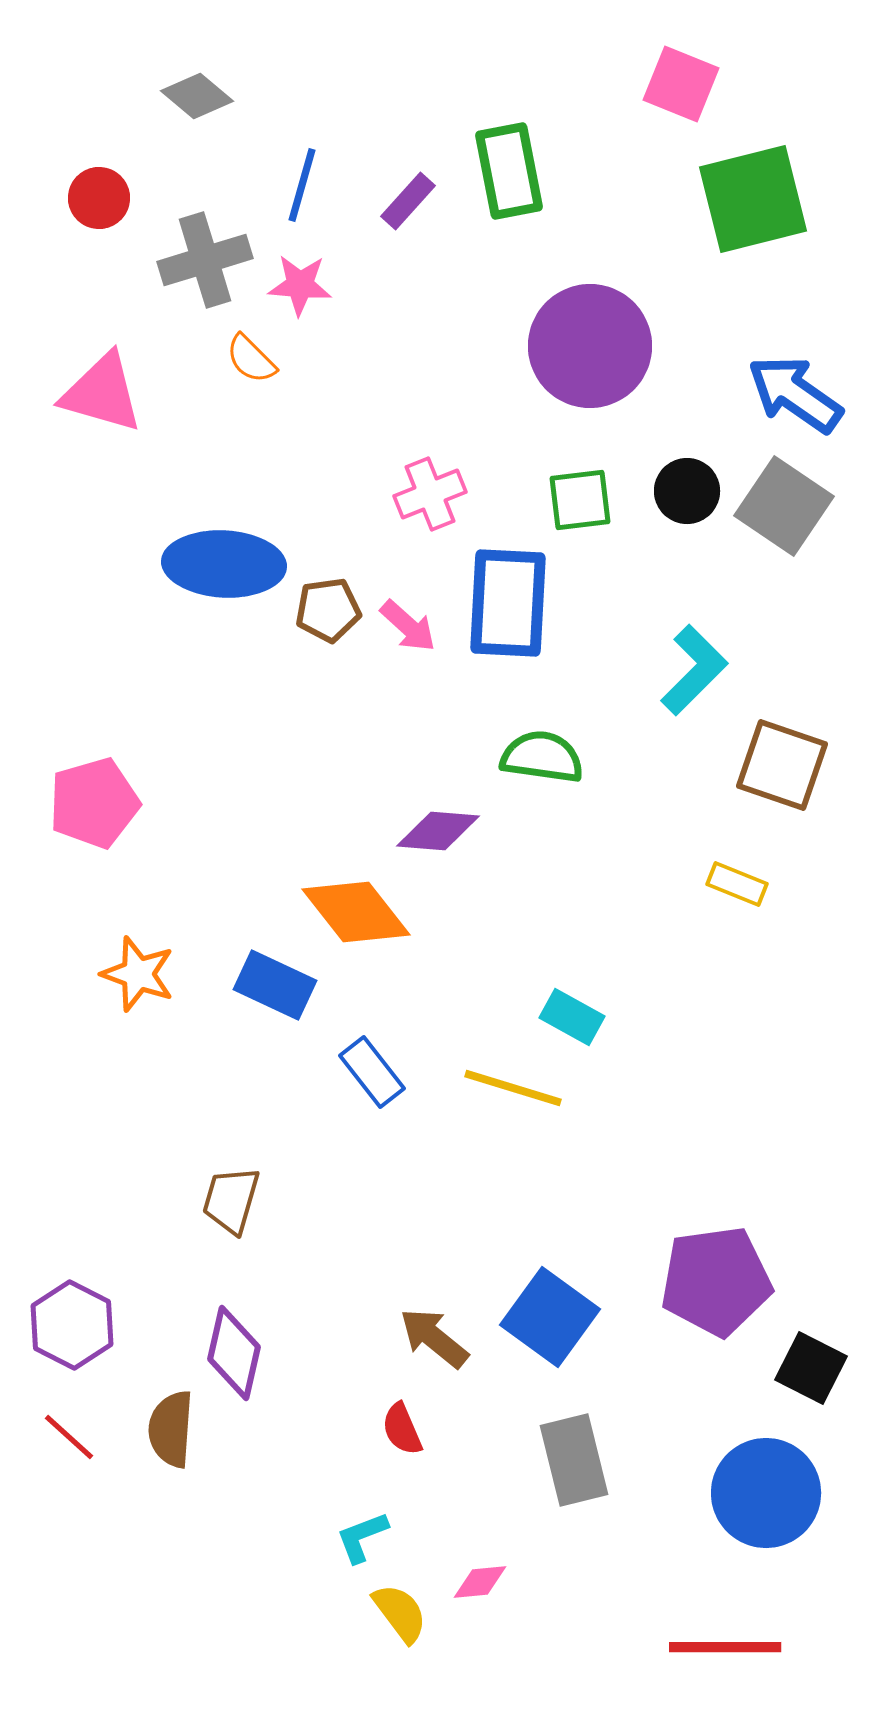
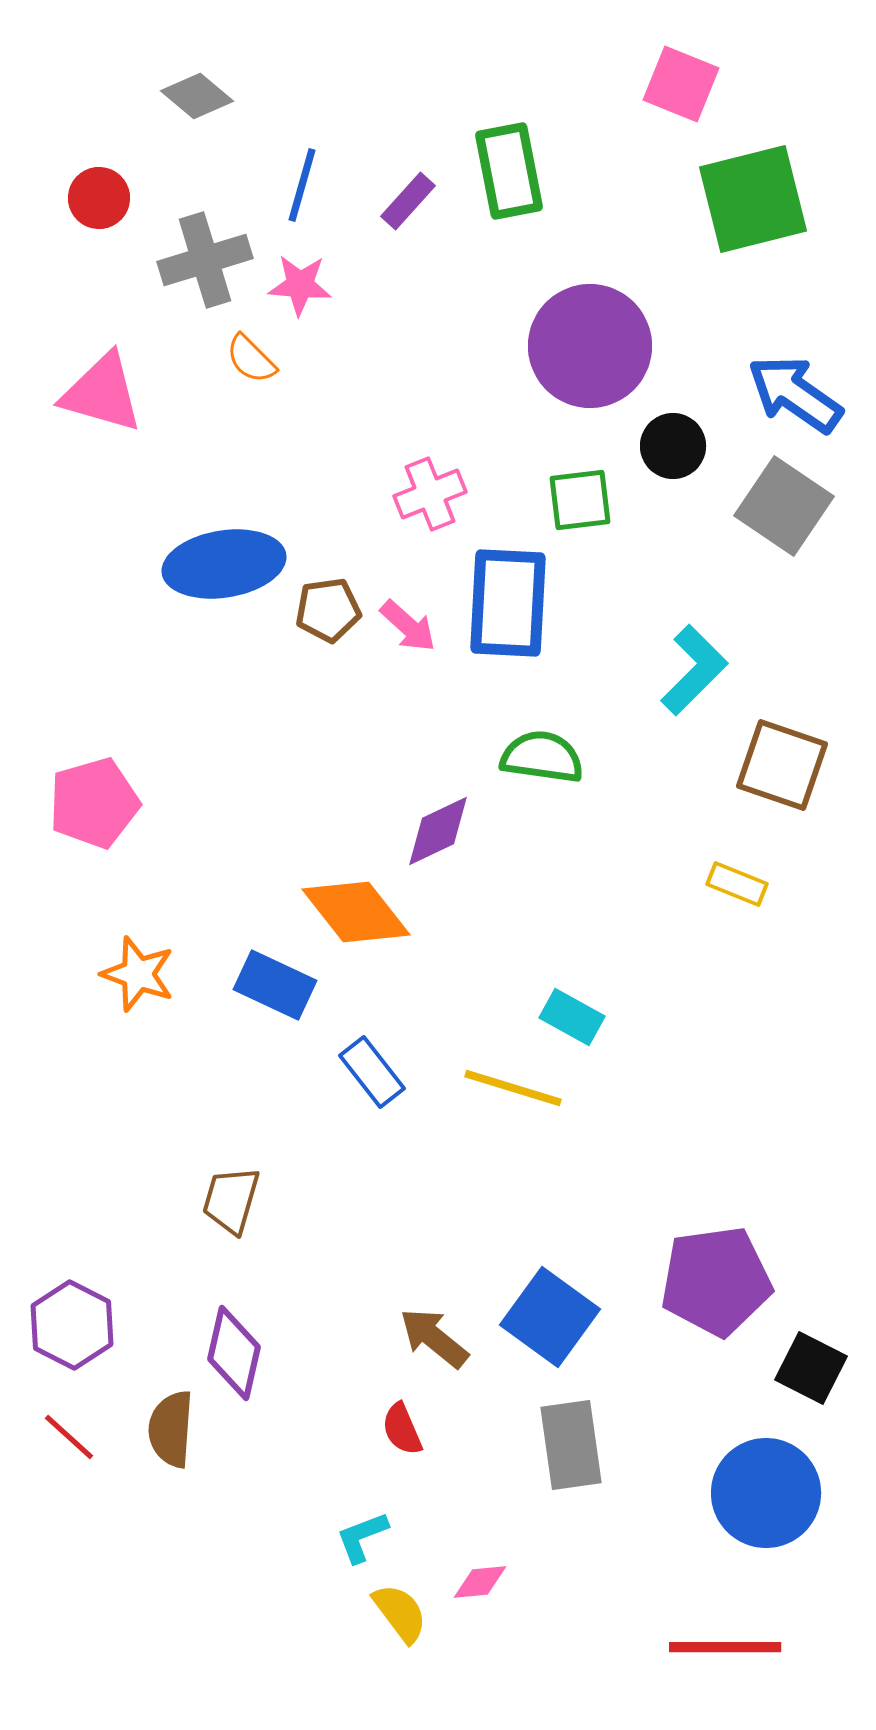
black circle at (687, 491): moved 14 px left, 45 px up
blue ellipse at (224, 564): rotated 12 degrees counterclockwise
purple diamond at (438, 831): rotated 30 degrees counterclockwise
gray rectangle at (574, 1460): moved 3 px left, 15 px up; rotated 6 degrees clockwise
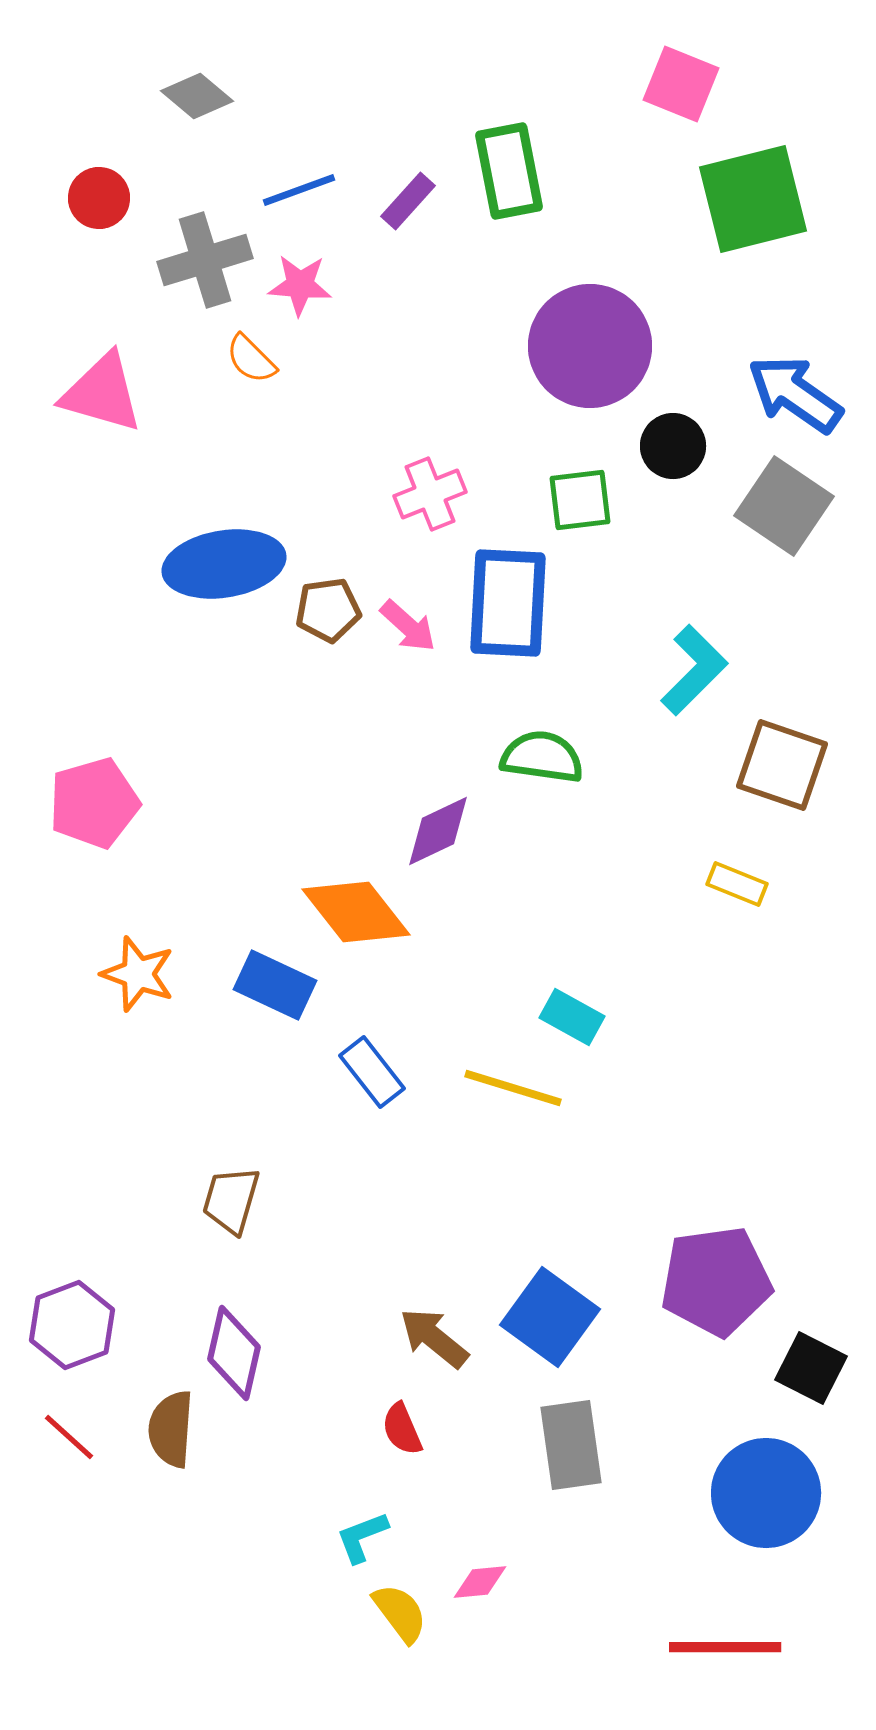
blue line at (302, 185): moved 3 px left, 5 px down; rotated 54 degrees clockwise
purple hexagon at (72, 1325): rotated 12 degrees clockwise
